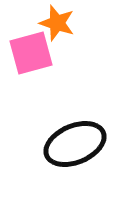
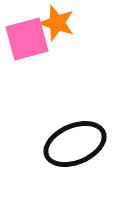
pink square: moved 4 px left, 14 px up
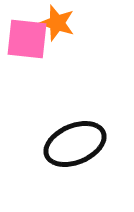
pink square: rotated 21 degrees clockwise
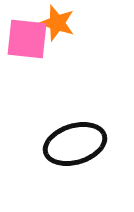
black ellipse: rotated 6 degrees clockwise
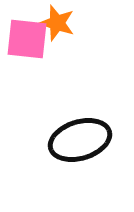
black ellipse: moved 5 px right, 4 px up
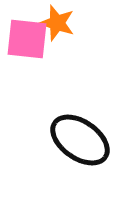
black ellipse: rotated 52 degrees clockwise
